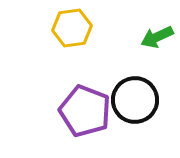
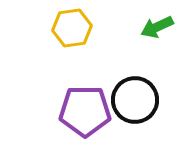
green arrow: moved 10 px up
purple pentagon: rotated 21 degrees counterclockwise
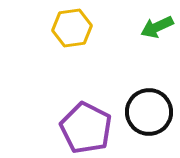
black circle: moved 14 px right, 12 px down
purple pentagon: moved 1 px right, 17 px down; rotated 27 degrees clockwise
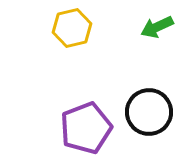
yellow hexagon: rotated 6 degrees counterclockwise
purple pentagon: rotated 24 degrees clockwise
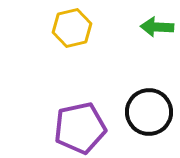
green arrow: rotated 28 degrees clockwise
purple pentagon: moved 6 px left; rotated 9 degrees clockwise
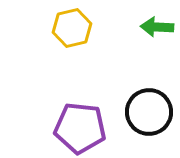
purple pentagon: rotated 18 degrees clockwise
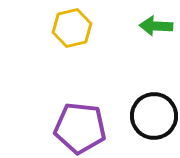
green arrow: moved 1 px left, 1 px up
black circle: moved 5 px right, 4 px down
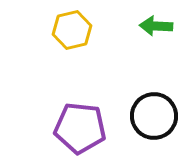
yellow hexagon: moved 2 px down
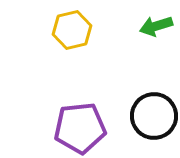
green arrow: rotated 20 degrees counterclockwise
purple pentagon: rotated 12 degrees counterclockwise
